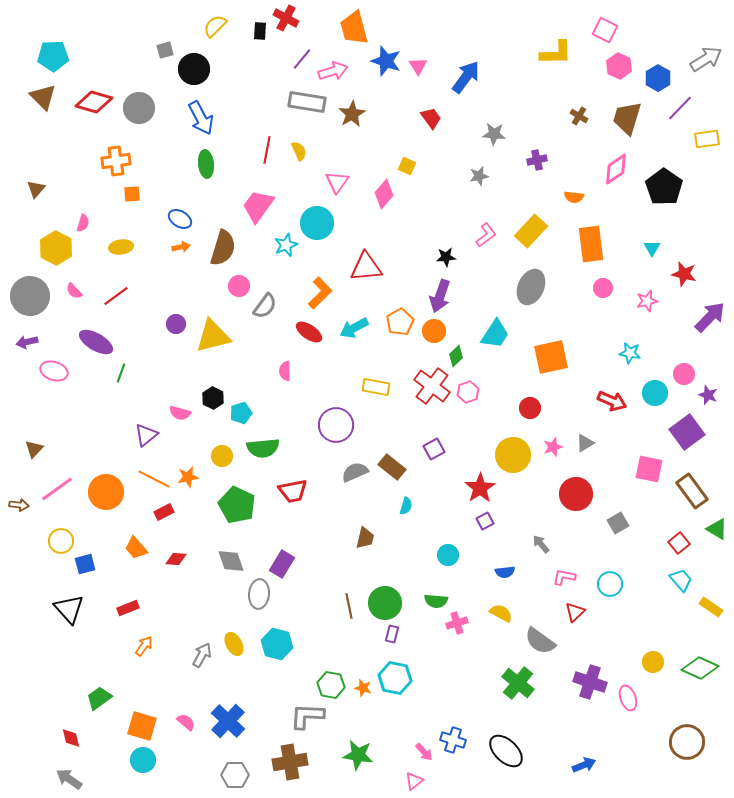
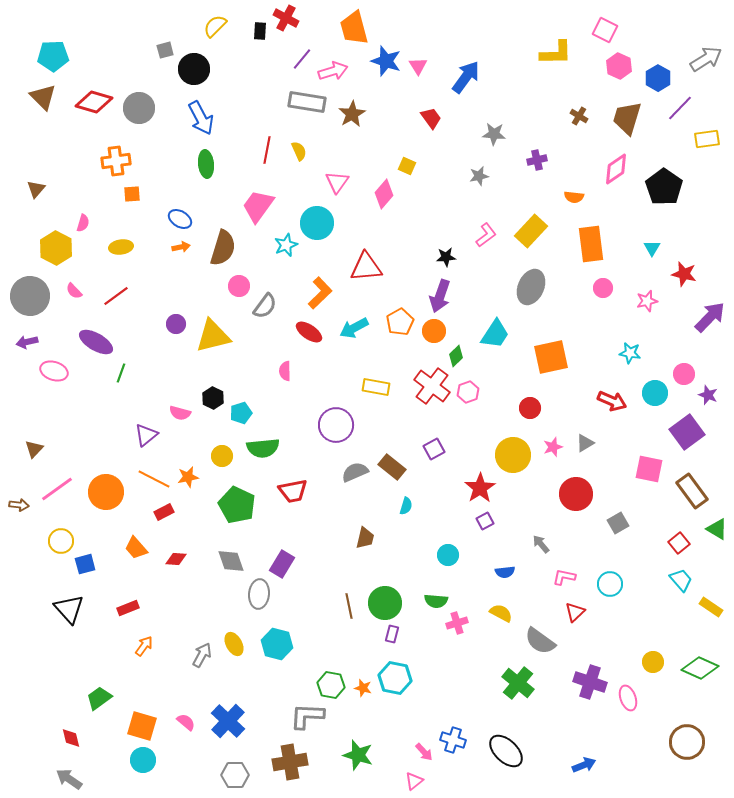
green star at (358, 755): rotated 8 degrees clockwise
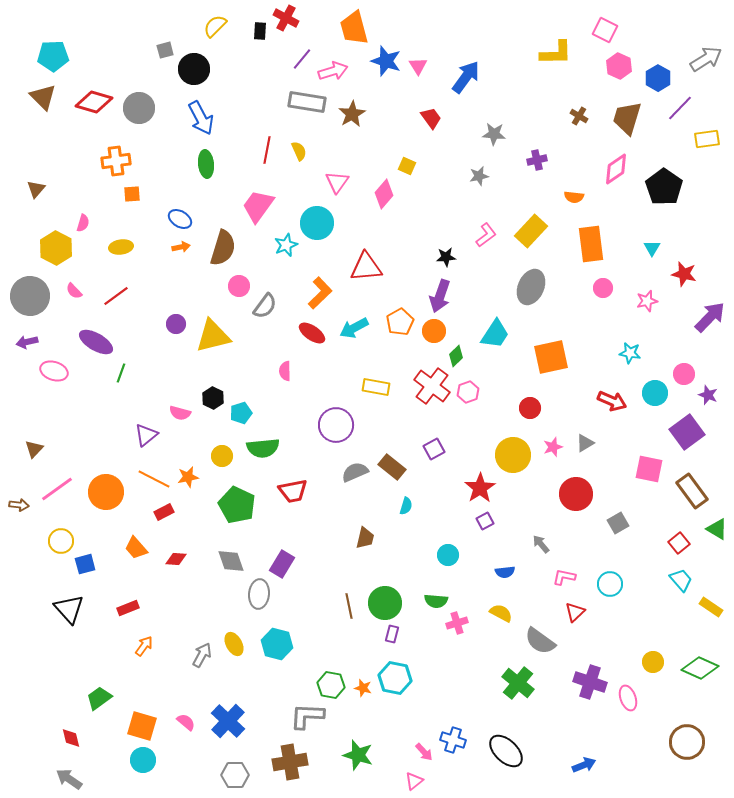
red ellipse at (309, 332): moved 3 px right, 1 px down
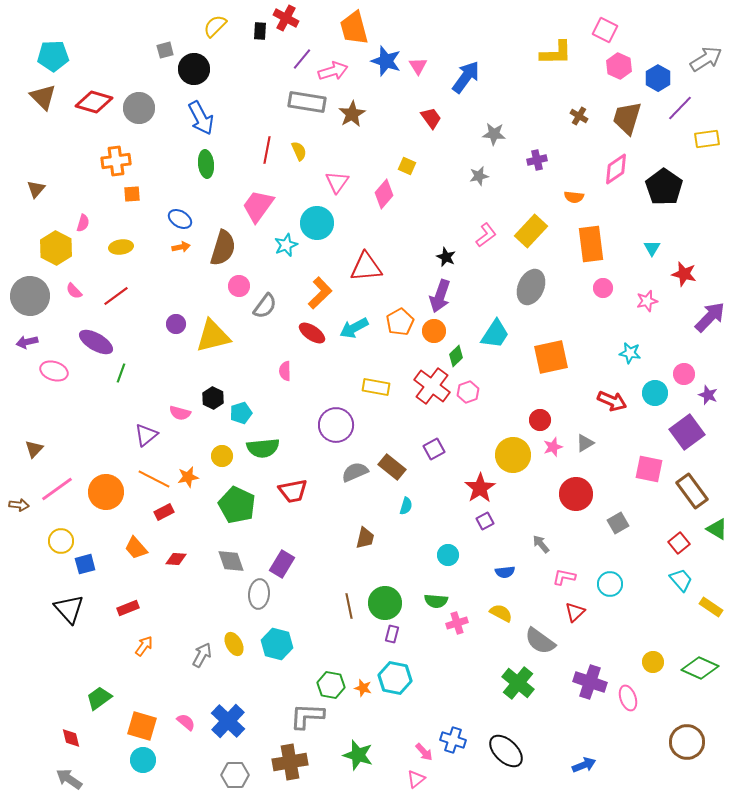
black star at (446, 257): rotated 30 degrees clockwise
red circle at (530, 408): moved 10 px right, 12 px down
pink triangle at (414, 781): moved 2 px right, 2 px up
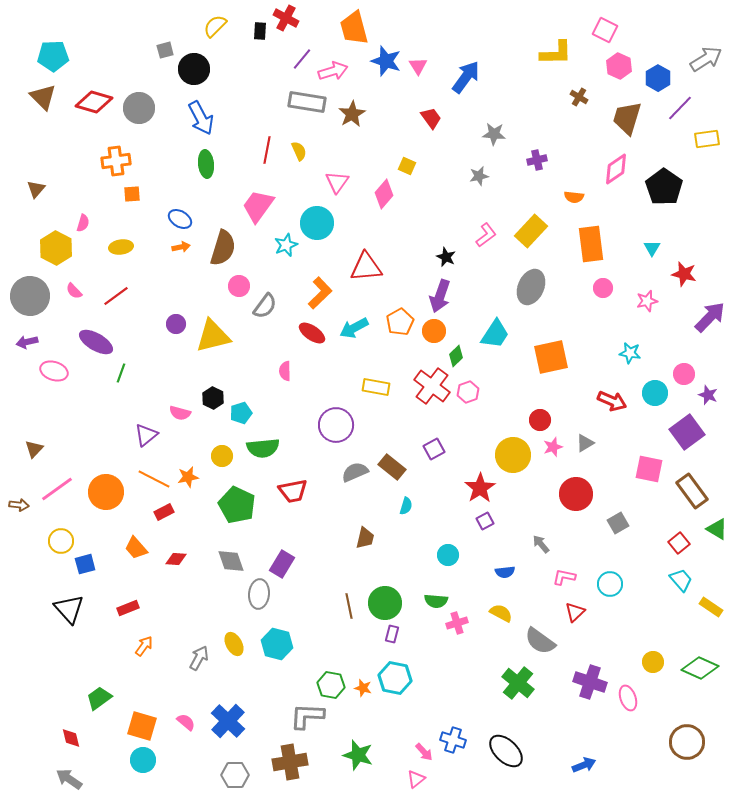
brown cross at (579, 116): moved 19 px up
gray arrow at (202, 655): moved 3 px left, 3 px down
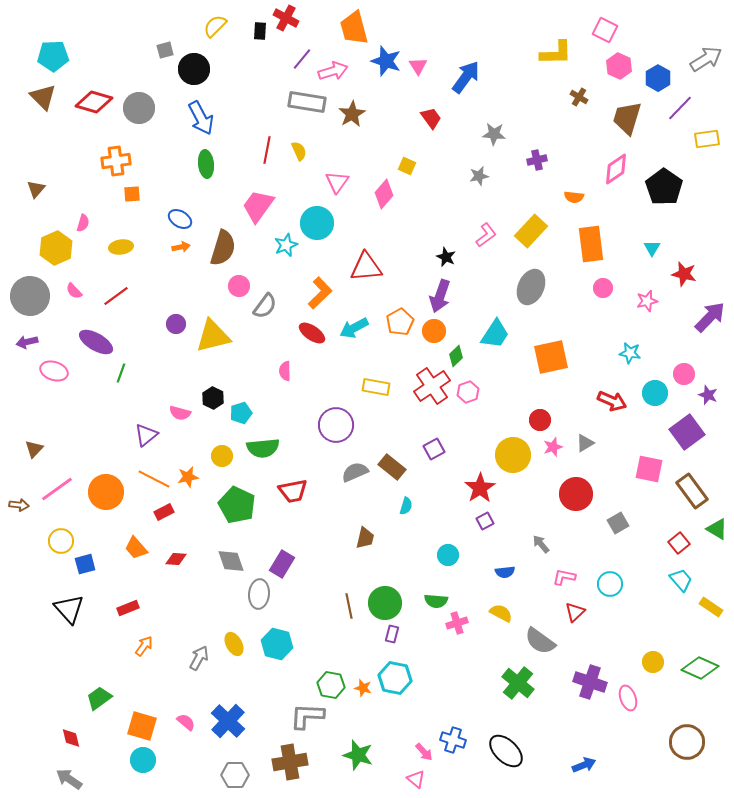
yellow hexagon at (56, 248): rotated 8 degrees clockwise
red cross at (432, 386): rotated 18 degrees clockwise
pink triangle at (416, 779): rotated 42 degrees counterclockwise
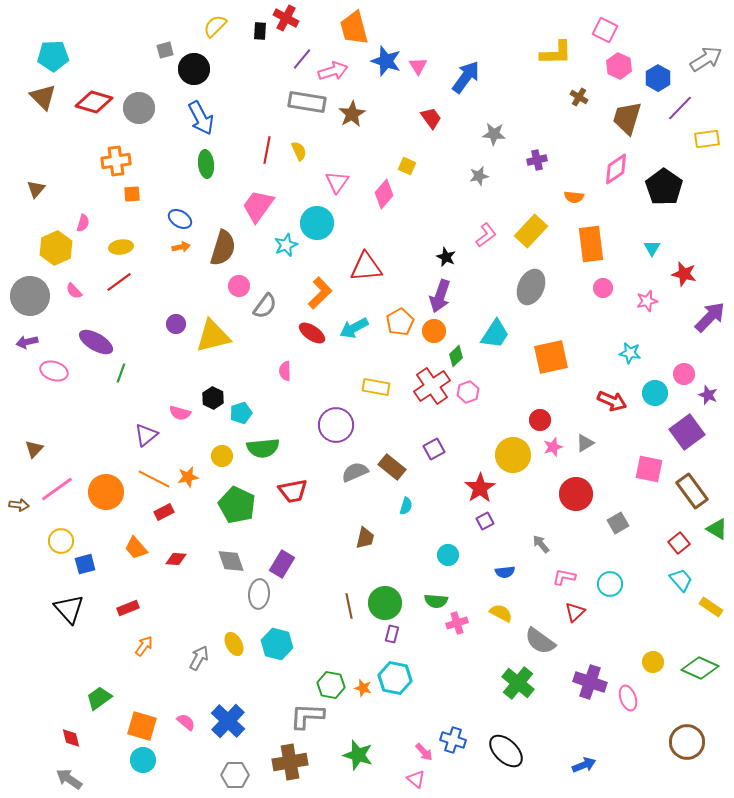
red line at (116, 296): moved 3 px right, 14 px up
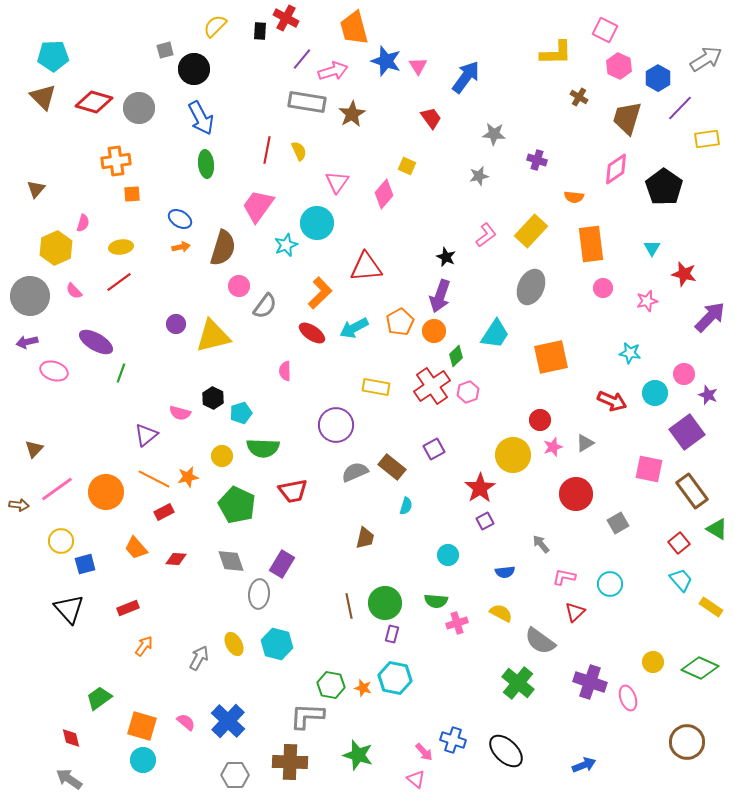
purple cross at (537, 160): rotated 30 degrees clockwise
green semicircle at (263, 448): rotated 8 degrees clockwise
brown cross at (290, 762): rotated 12 degrees clockwise
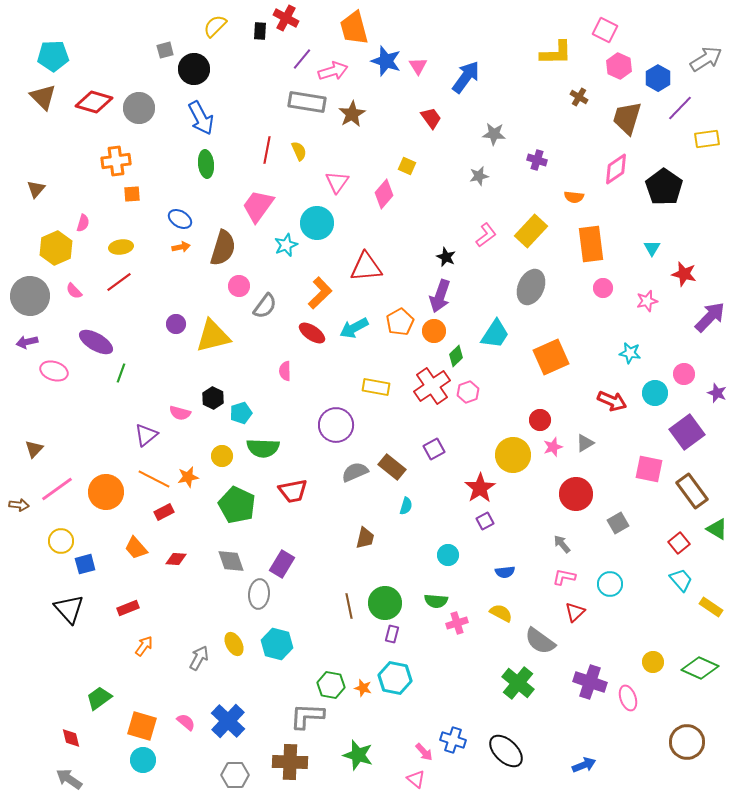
orange square at (551, 357): rotated 12 degrees counterclockwise
purple star at (708, 395): moved 9 px right, 2 px up
gray arrow at (541, 544): moved 21 px right
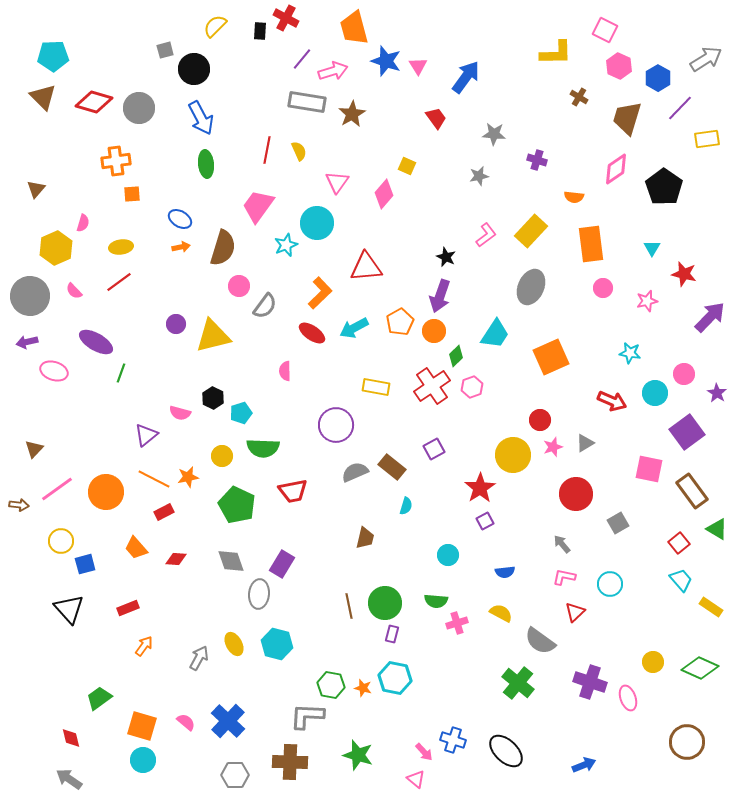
red trapezoid at (431, 118): moved 5 px right
pink hexagon at (468, 392): moved 4 px right, 5 px up
purple star at (717, 393): rotated 12 degrees clockwise
